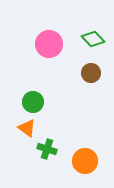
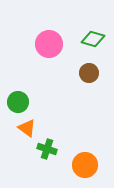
green diamond: rotated 30 degrees counterclockwise
brown circle: moved 2 px left
green circle: moved 15 px left
orange circle: moved 4 px down
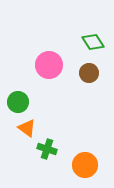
green diamond: moved 3 px down; rotated 40 degrees clockwise
pink circle: moved 21 px down
